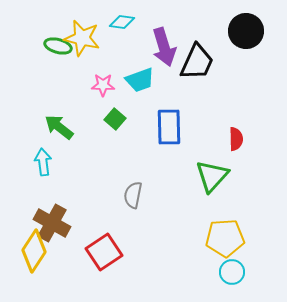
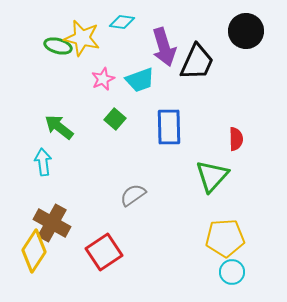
pink star: moved 6 px up; rotated 25 degrees counterclockwise
gray semicircle: rotated 44 degrees clockwise
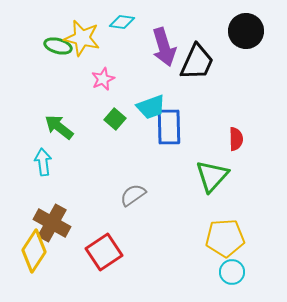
cyan trapezoid: moved 11 px right, 27 px down
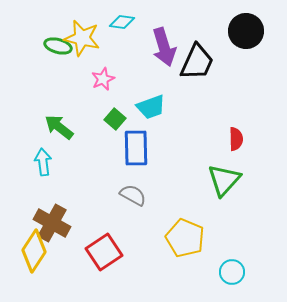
blue rectangle: moved 33 px left, 21 px down
green triangle: moved 12 px right, 4 px down
gray semicircle: rotated 64 degrees clockwise
yellow pentagon: moved 40 px left; rotated 27 degrees clockwise
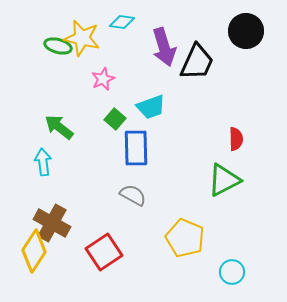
green triangle: rotated 21 degrees clockwise
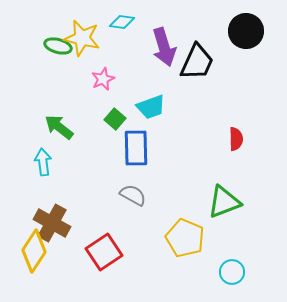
green triangle: moved 22 px down; rotated 6 degrees clockwise
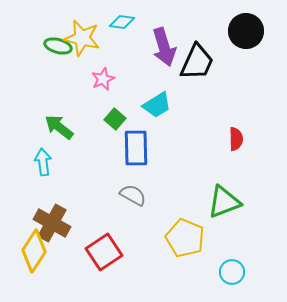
cyan trapezoid: moved 6 px right, 2 px up; rotated 12 degrees counterclockwise
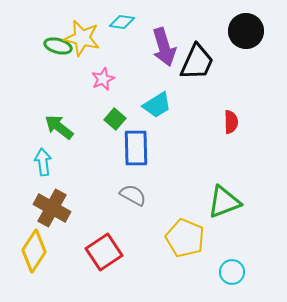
red semicircle: moved 5 px left, 17 px up
brown cross: moved 15 px up
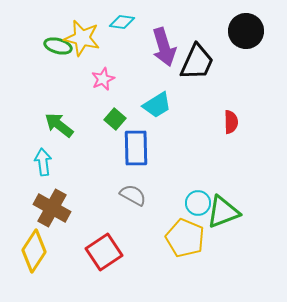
green arrow: moved 2 px up
green triangle: moved 1 px left, 10 px down
cyan circle: moved 34 px left, 69 px up
